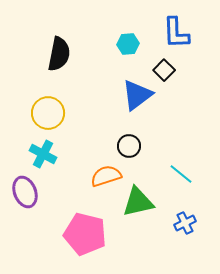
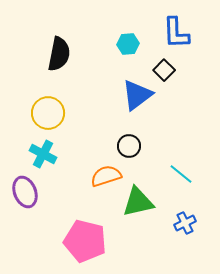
pink pentagon: moved 7 px down
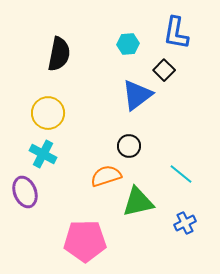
blue L-shape: rotated 12 degrees clockwise
pink pentagon: rotated 15 degrees counterclockwise
